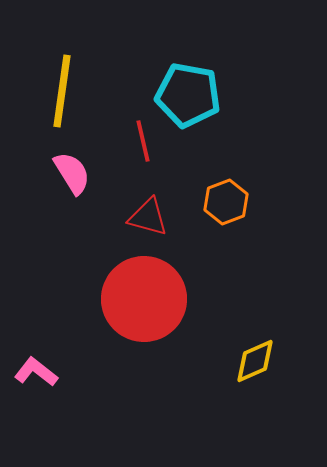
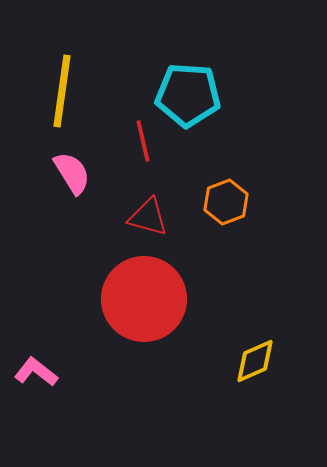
cyan pentagon: rotated 6 degrees counterclockwise
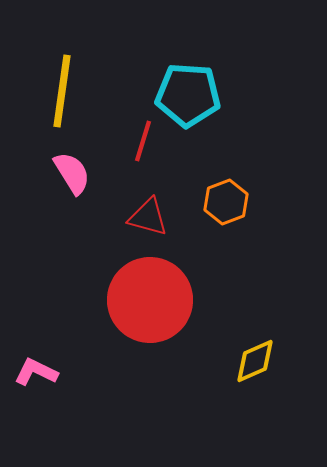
red line: rotated 30 degrees clockwise
red circle: moved 6 px right, 1 px down
pink L-shape: rotated 12 degrees counterclockwise
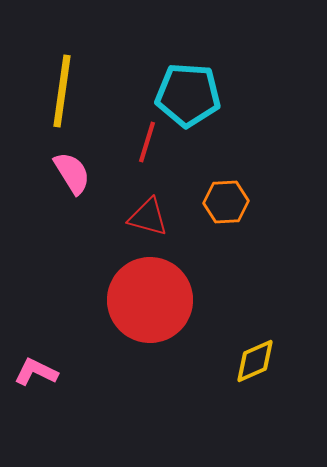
red line: moved 4 px right, 1 px down
orange hexagon: rotated 18 degrees clockwise
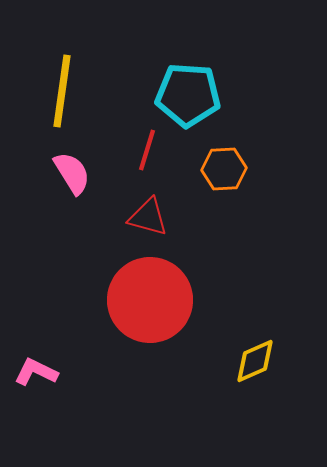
red line: moved 8 px down
orange hexagon: moved 2 px left, 33 px up
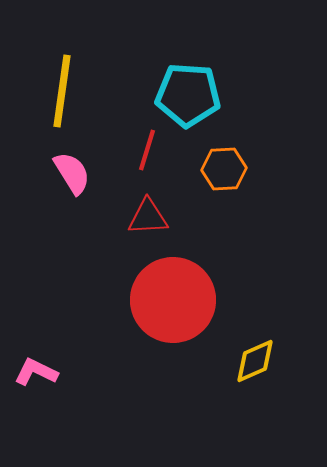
red triangle: rotated 18 degrees counterclockwise
red circle: moved 23 px right
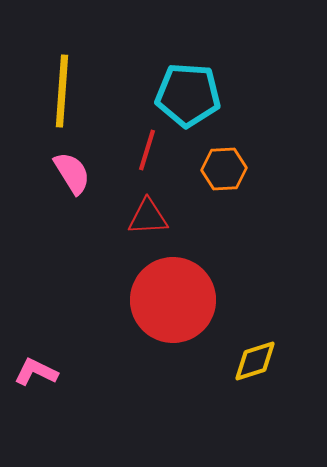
yellow line: rotated 4 degrees counterclockwise
yellow diamond: rotated 6 degrees clockwise
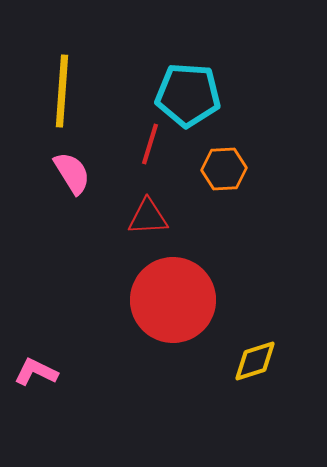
red line: moved 3 px right, 6 px up
